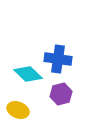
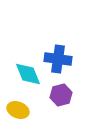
cyan diamond: rotated 24 degrees clockwise
purple hexagon: moved 1 px down
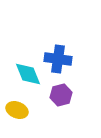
yellow ellipse: moved 1 px left
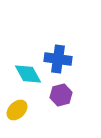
cyan diamond: rotated 8 degrees counterclockwise
yellow ellipse: rotated 65 degrees counterclockwise
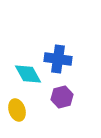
purple hexagon: moved 1 px right, 2 px down
yellow ellipse: rotated 65 degrees counterclockwise
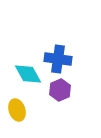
purple hexagon: moved 2 px left, 7 px up; rotated 10 degrees counterclockwise
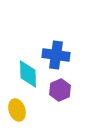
blue cross: moved 2 px left, 4 px up
cyan diamond: rotated 28 degrees clockwise
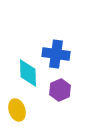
blue cross: moved 1 px up
cyan diamond: moved 1 px up
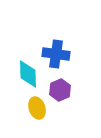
cyan diamond: moved 1 px down
yellow ellipse: moved 20 px right, 2 px up
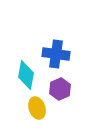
cyan diamond: moved 2 px left, 1 px down; rotated 12 degrees clockwise
purple hexagon: moved 1 px up
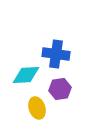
cyan diamond: rotated 76 degrees clockwise
purple hexagon: rotated 15 degrees clockwise
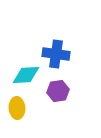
purple hexagon: moved 2 px left, 2 px down
yellow ellipse: moved 20 px left; rotated 15 degrees clockwise
